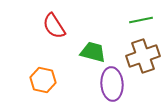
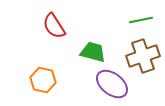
purple ellipse: rotated 48 degrees counterclockwise
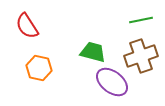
red semicircle: moved 27 px left
brown cross: moved 2 px left
orange hexagon: moved 4 px left, 12 px up
purple ellipse: moved 2 px up
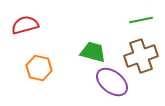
red semicircle: moved 2 px left, 1 px up; rotated 108 degrees clockwise
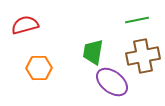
green line: moved 4 px left
green trapezoid: rotated 96 degrees counterclockwise
brown cross: moved 2 px right; rotated 8 degrees clockwise
orange hexagon: rotated 15 degrees counterclockwise
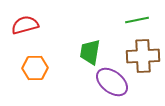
green trapezoid: moved 3 px left
brown cross: rotated 8 degrees clockwise
orange hexagon: moved 4 px left
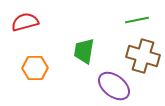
red semicircle: moved 3 px up
green trapezoid: moved 6 px left, 1 px up
brown cross: rotated 20 degrees clockwise
purple ellipse: moved 2 px right, 4 px down
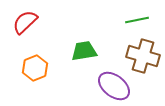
red semicircle: rotated 28 degrees counterclockwise
green trapezoid: rotated 72 degrees clockwise
orange hexagon: rotated 20 degrees counterclockwise
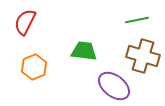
red semicircle: rotated 20 degrees counterclockwise
green trapezoid: rotated 16 degrees clockwise
orange hexagon: moved 1 px left, 1 px up
